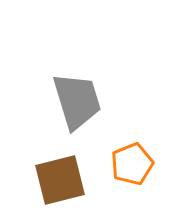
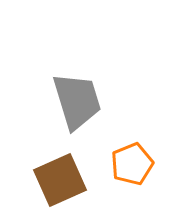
brown square: rotated 10 degrees counterclockwise
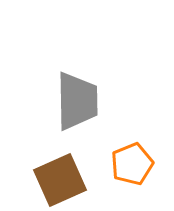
gray trapezoid: rotated 16 degrees clockwise
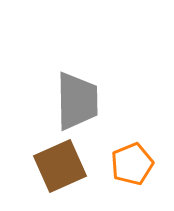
brown square: moved 14 px up
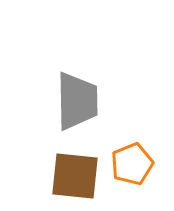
brown square: moved 15 px right, 10 px down; rotated 30 degrees clockwise
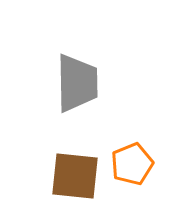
gray trapezoid: moved 18 px up
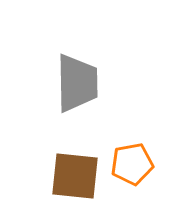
orange pentagon: rotated 12 degrees clockwise
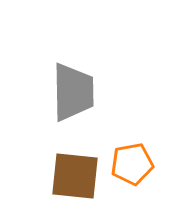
gray trapezoid: moved 4 px left, 9 px down
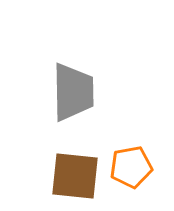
orange pentagon: moved 1 px left, 3 px down
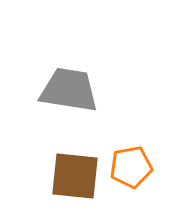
gray trapezoid: moved 4 px left, 2 px up; rotated 80 degrees counterclockwise
